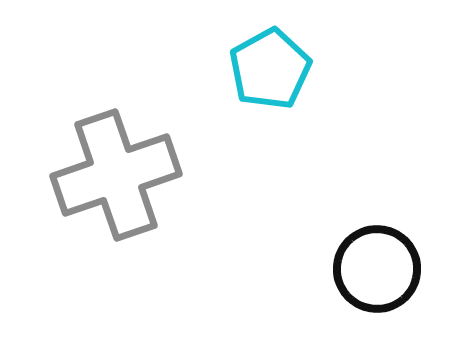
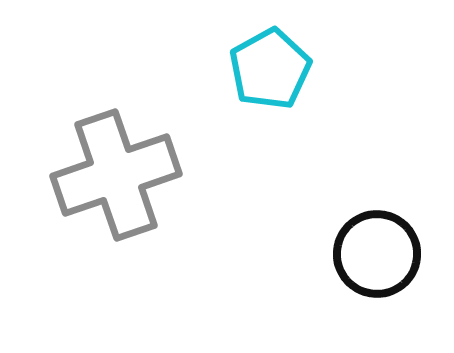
black circle: moved 15 px up
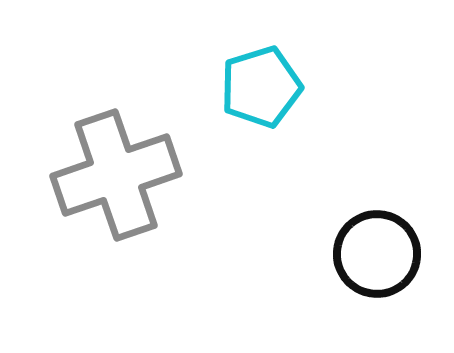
cyan pentagon: moved 9 px left, 18 px down; rotated 12 degrees clockwise
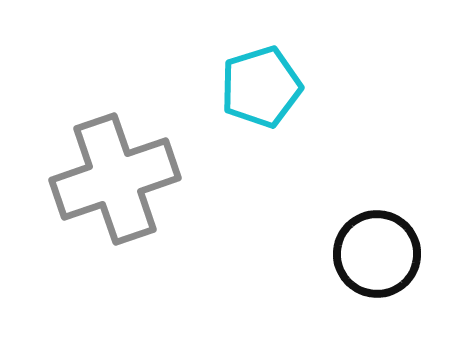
gray cross: moved 1 px left, 4 px down
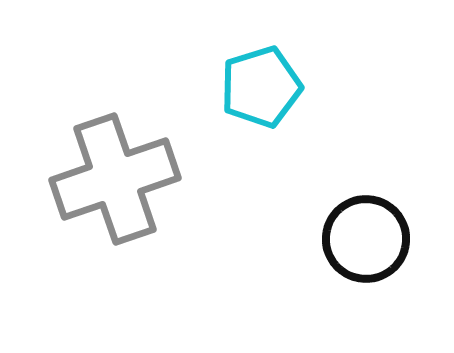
black circle: moved 11 px left, 15 px up
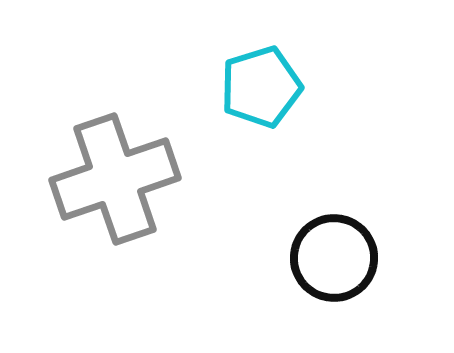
black circle: moved 32 px left, 19 px down
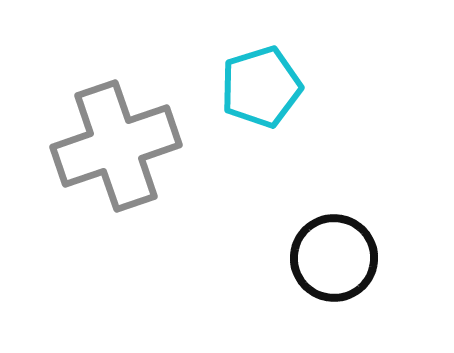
gray cross: moved 1 px right, 33 px up
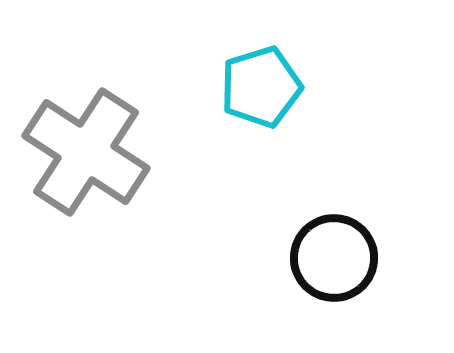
gray cross: moved 30 px left, 6 px down; rotated 38 degrees counterclockwise
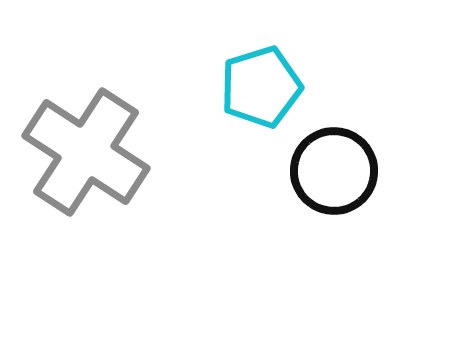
black circle: moved 87 px up
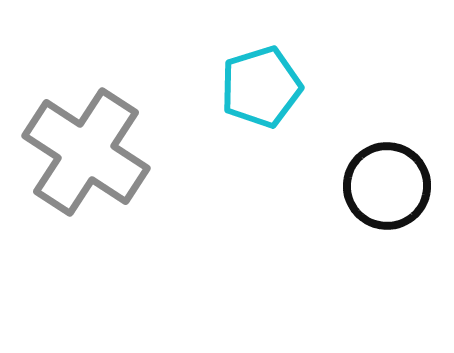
black circle: moved 53 px right, 15 px down
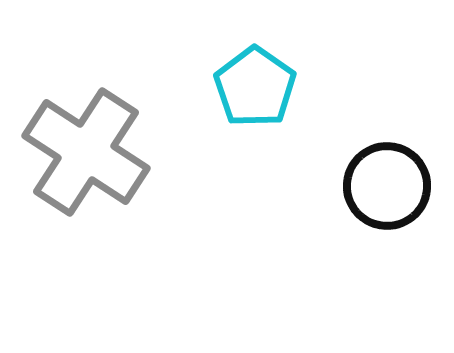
cyan pentagon: moved 6 px left; rotated 20 degrees counterclockwise
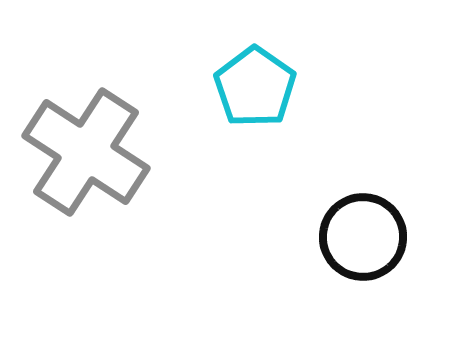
black circle: moved 24 px left, 51 px down
